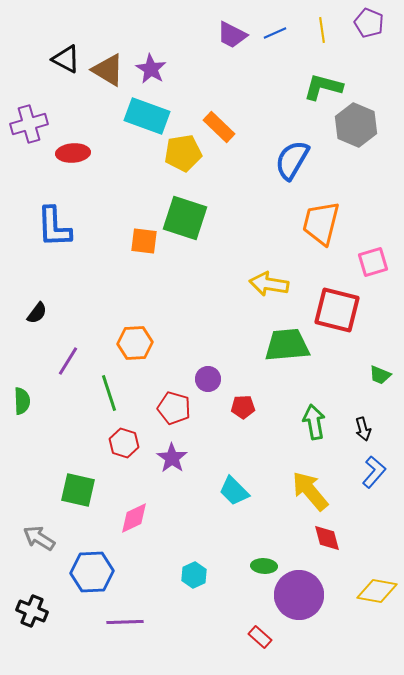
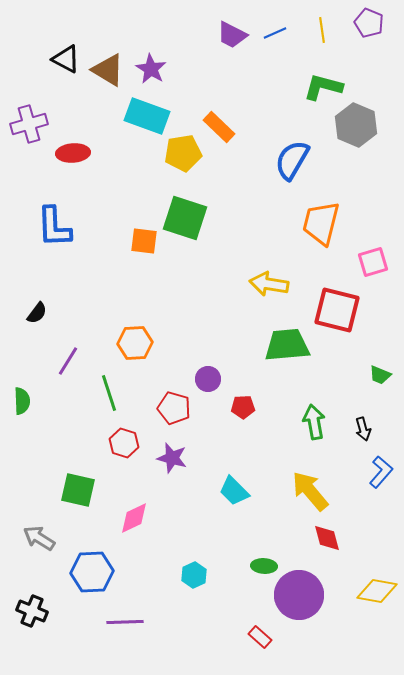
purple star at (172, 458): rotated 20 degrees counterclockwise
blue L-shape at (374, 472): moved 7 px right
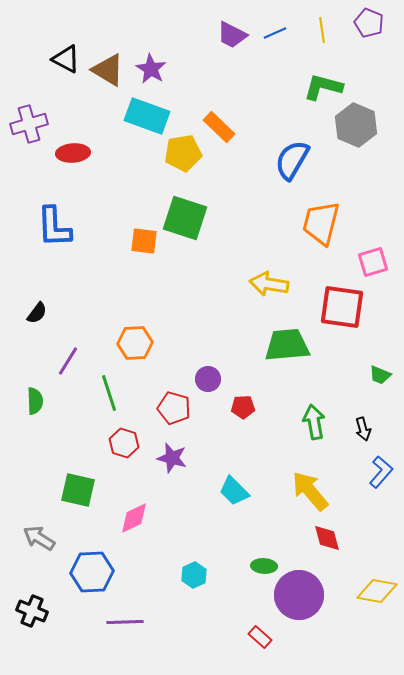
red square at (337, 310): moved 5 px right, 3 px up; rotated 6 degrees counterclockwise
green semicircle at (22, 401): moved 13 px right
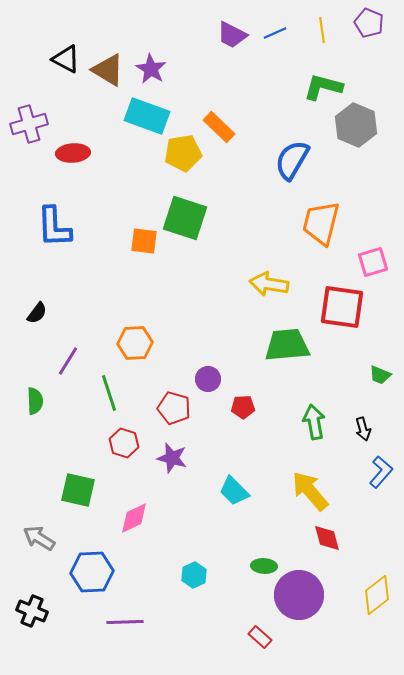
yellow diamond at (377, 591): moved 4 px down; rotated 48 degrees counterclockwise
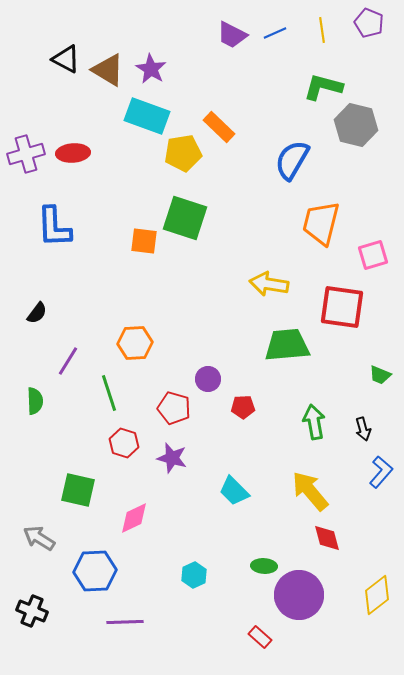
purple cross at (29, 124): moved 3 px left, 30 px down
gray hexagon at (356, 125): rotated 9 degrees counterclockwise
pink square at (373, 262): moved 7 px up
blue hexagon at (92, 572): moved 3 px right, 1 px up
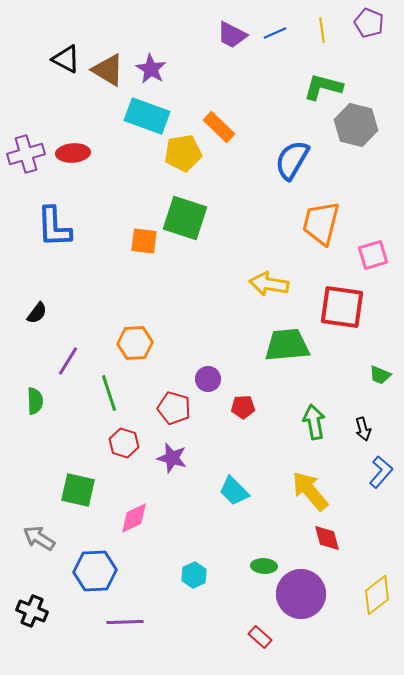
purple circle at (299, 595): moved 2 px right, 1 px up
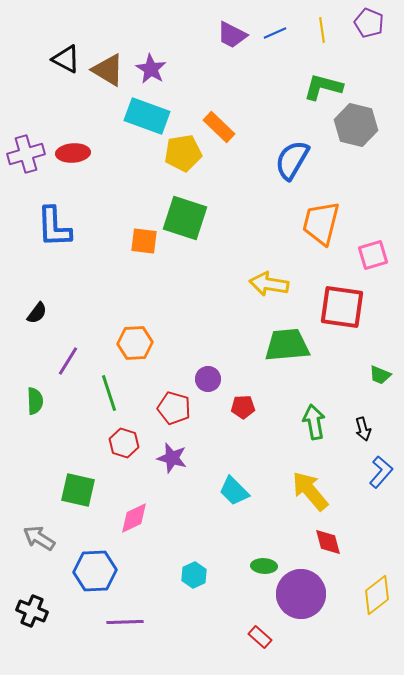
red diamond at (327, 538): moved 1 px right, 4 px down
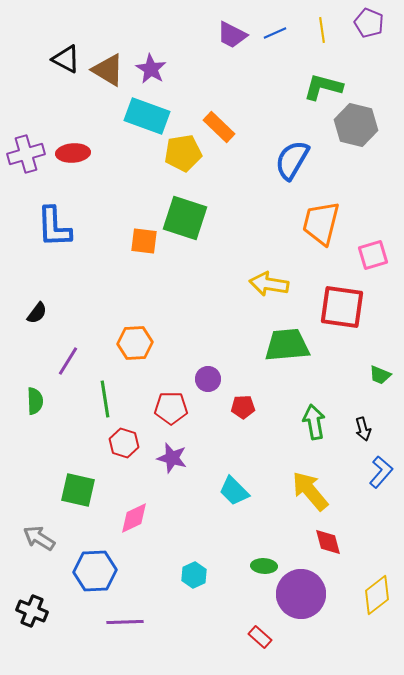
green line at (109, 393): moved 4 px left, 6 px down; rotated 9 degrees clockwise
red pentagon at (174, 408): moved 3 px left; rotated 16 degrees counterclockwise
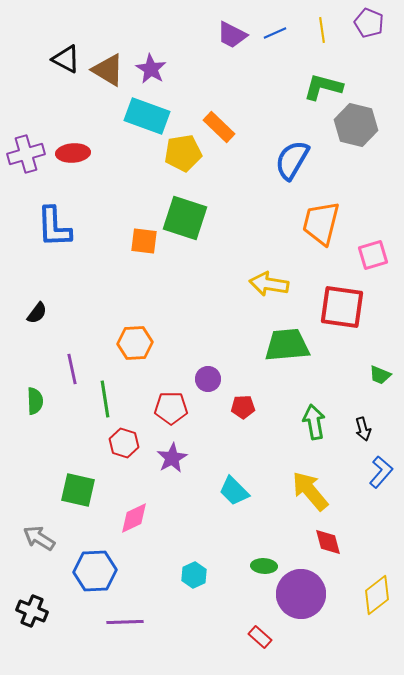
purple line at (68, 361): moved 4 px right, 8 px down; rotated 44 degrees counterclockwise
purple star at (172, 458): rotated 28 degrees clockwise
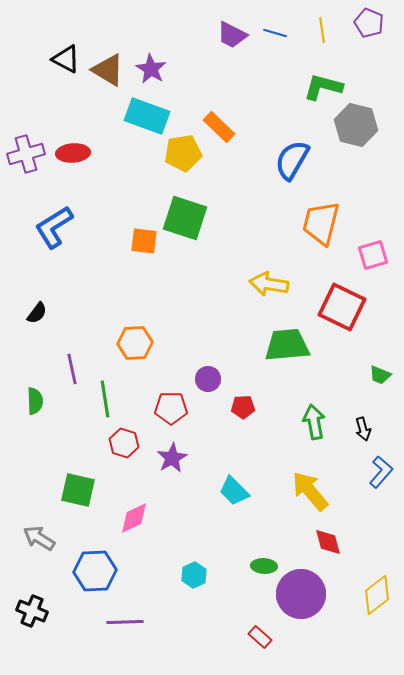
blue line at (275, 33): rotated 40 degrees clockwise
blue L-shape at (54, 227): rotated 60 degrees clockwise
red square at (342, 307): rotated 18 degrees clockwise
